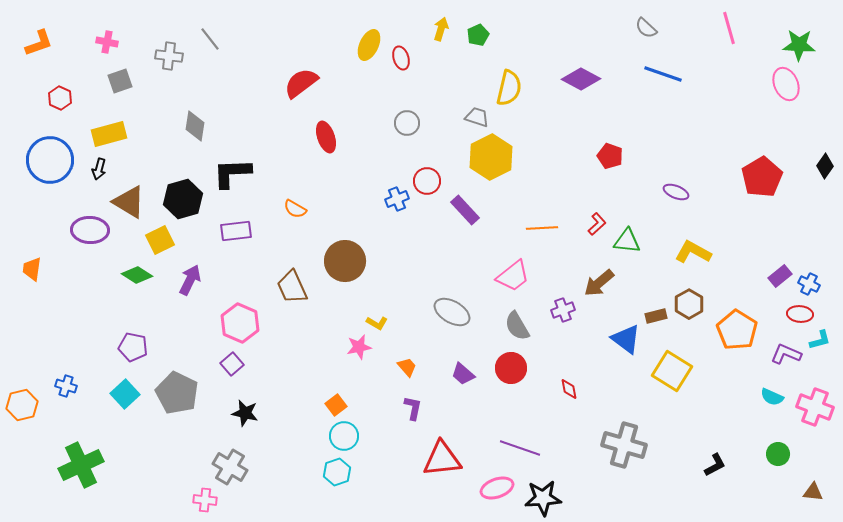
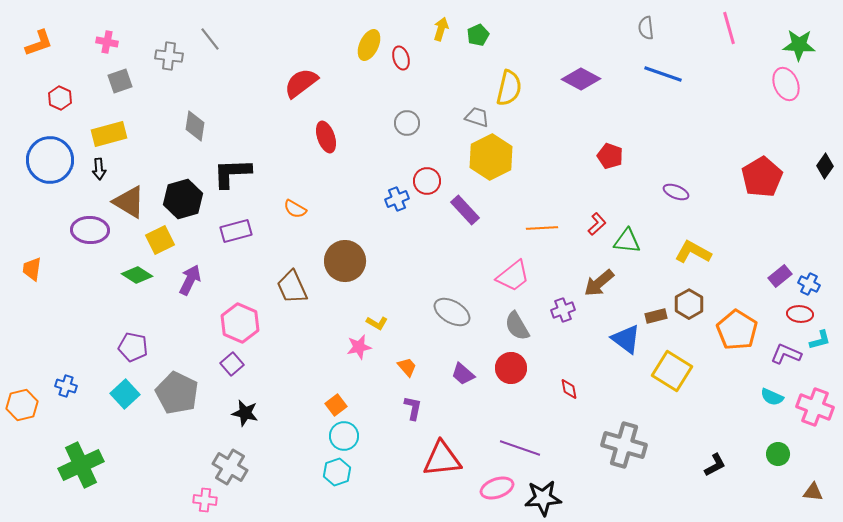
gray semicircle at (646, 28): rotated 40 degrees clockwise
black arrow at (99, 169): rotated 20 degrees counterclockwise
purple rectangle at (236, 231): rotated 8 degrees counterclockwise
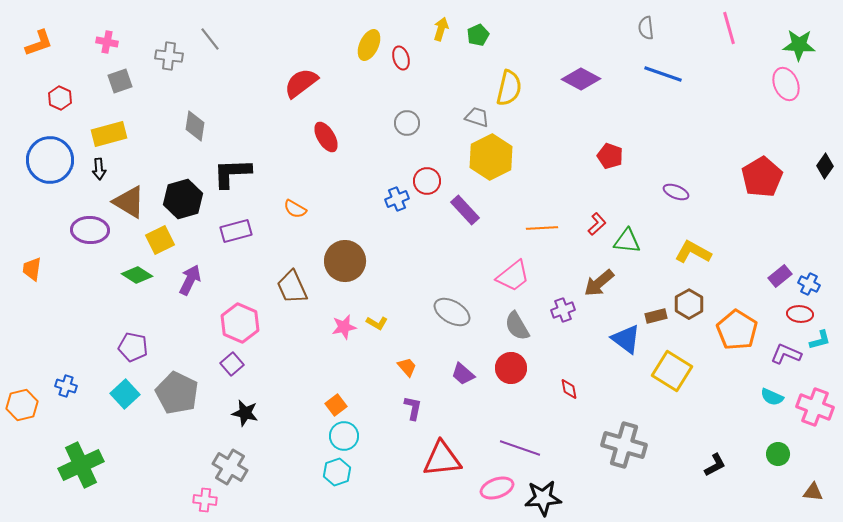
red ellipse at (326, 137): rotated 12 degrees counterclockwise
pink star at (359, 347): moved 15 px left, 20 px up
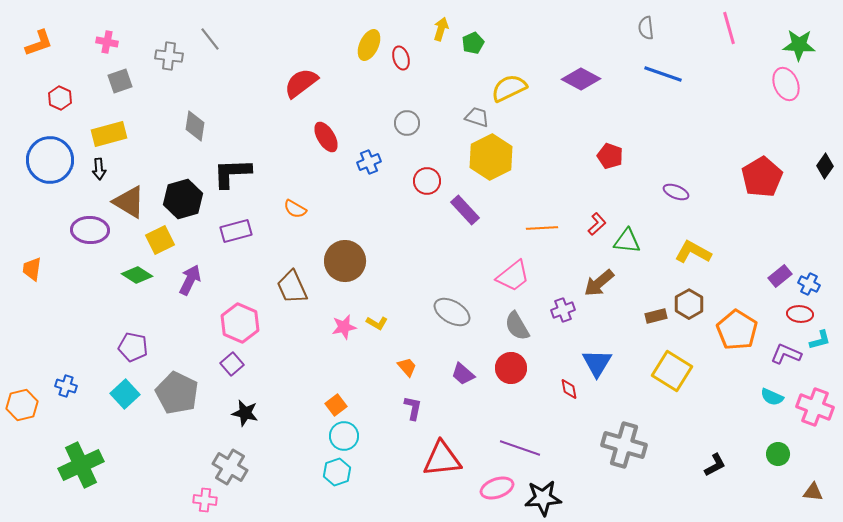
green pentagon at (478, 35): moved 5 px left, 8 px down
yellow semicircle at (509, 88): rotated 129 degrees counterclockwise
blue cross at (397, 199): moved 28 px left, 37 px up
blue triangle at (626, 339): moved 29 px left, 24 px down; rotated 24 degrees clockwise
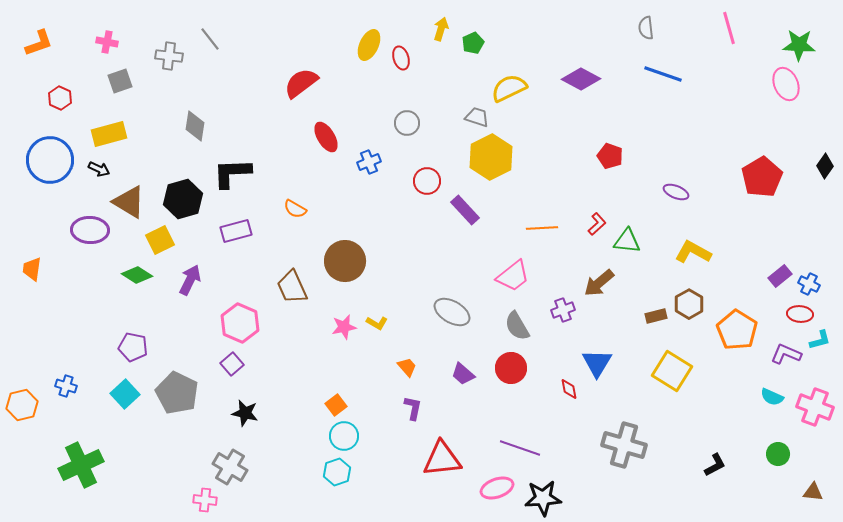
black arrow at (99, 169): rotated 60 degrees counterclockwise
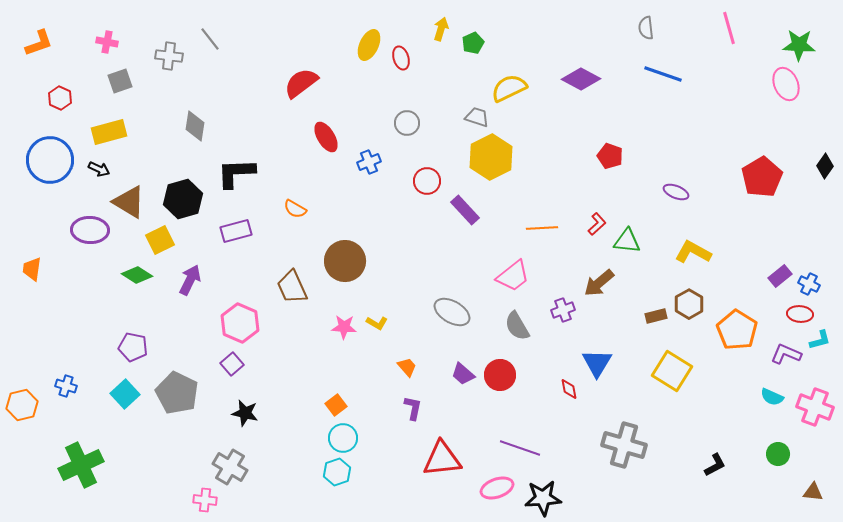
yellow rectangle at (109, 134): moved 2 px up
black L-shape at (232, 173): moved 4 px right
pink star at (344, 327): rotated 15 degrees clockwise
red circle at (511, 368): moved 11 px left, 7 px down
cyan circle at (344, 436): moved 1 px left, 2 px down
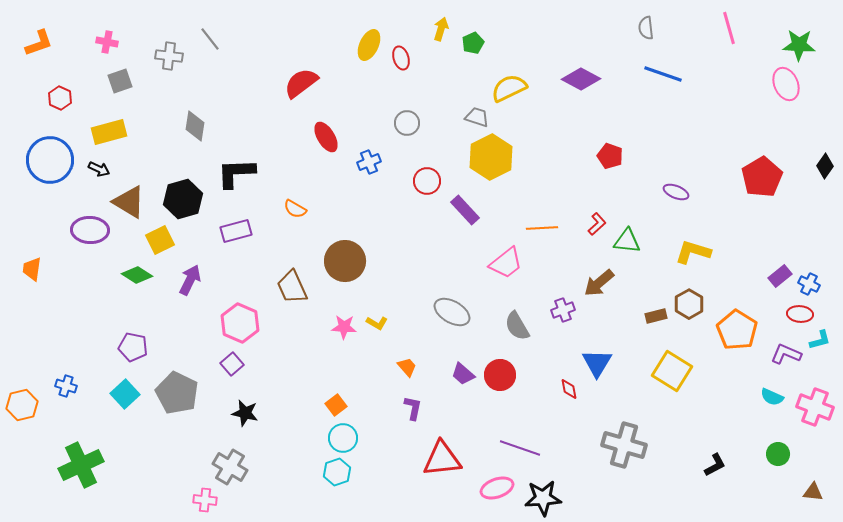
yellow L-shape at (693, 252): rotated 12 degrees counterclockwise
pink trapezoid at (513, 276): moved 7 px left, 13 px up
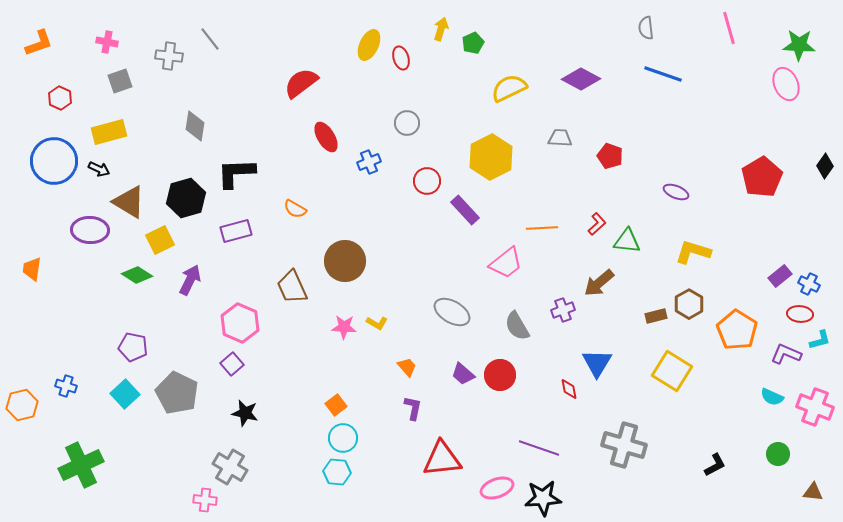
gray trapezoid at (477, 117): moved 83 px right, 21 px down; rotated 15 degrees counterclockwise
blue circle at (50, 160): moved 4 px right, 1 px down
black hexagon at (183, 199): moved 3 px right, 1 px up
purple line at (520, 448): moved 19 px right
cyan hexagon at (337, 472): rotated 24 degrees clockwise
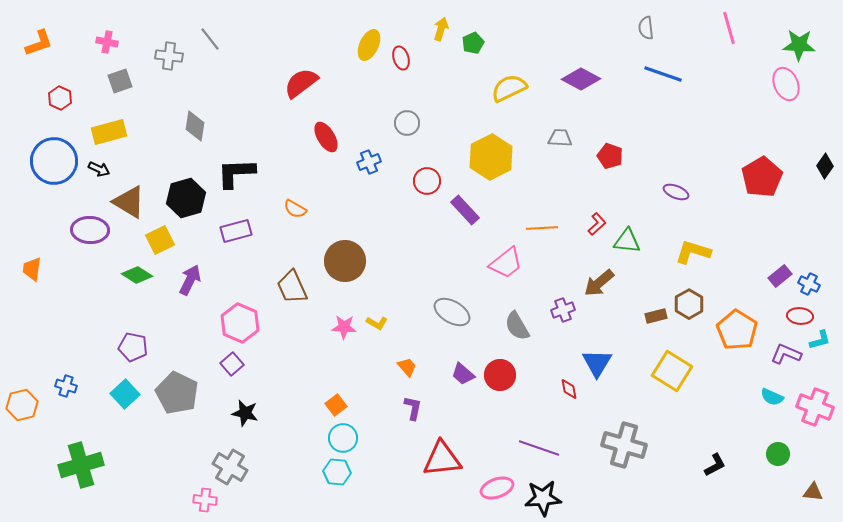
red ellipse at (800, 314): moved 2 px down
green cross at (81, 465): rotated 9 degrees clockwise
